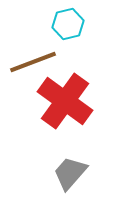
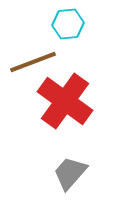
cyan hexagon: rotated 8 degrees clockwise
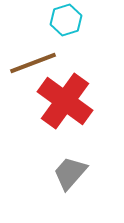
cyan hexagon: moved 2 px left, 4 px up; rotated 12 degrees counterclockwise
brown line: moved 1 px down
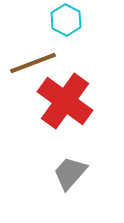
cyan hexagon: rotated 16 degrees counterclockwise
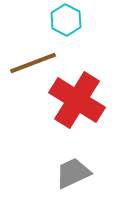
red cross: moved 12 px right, 1 px up; rotated 4 degrees counterclockwise
gray trapezoid: moved 3 px right; rotated 24 degrees clockwise
